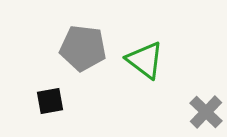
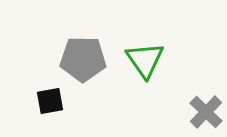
gray pentagon: moved 11 px down; rotated 6 degrees counterclockwise
green triangle: rotated 18 degrees clockwise
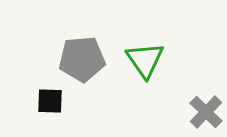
gray pentagon: moved 1 px left; rotated 6 degrees counterclockwise
black square: rotated 12 degrees clockwise
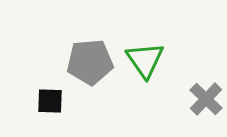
gray pentagon: moved 8 px right, 3 px down
gray cross: moved 13 px up
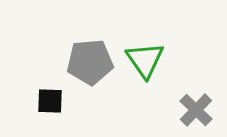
gray cross: moved 10 px left, 11 px down
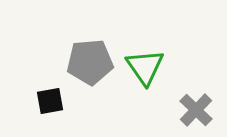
green triangle: moved 7 px down
black square: rotated 12 degrees counterclockwise
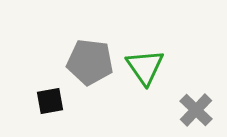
gray pentagon: rotated 12 degrees clockwise
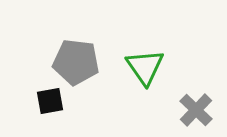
gray pentagon: moved 14 px left
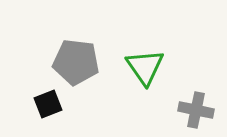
black square: moved 2 px left, 3 px down; rotated 12 degrees counterclockwise
gray cross: rotated 32 degrees counterclockwise
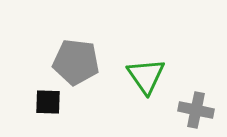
green triangle: moved 1 px right, 9 px down
black square: moved 2 px up; rotated 24 degrees clockwise
